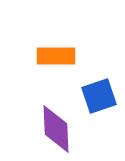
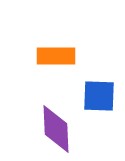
blue square: rotated 21 degrees clockwise
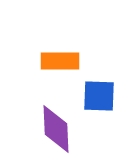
orange rectangle: moved 4 px right, 5 px down
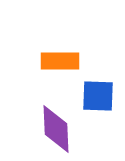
blue square: moved 1 px left
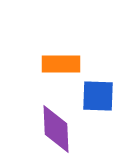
orange rectangle: moved 1 px right, 3 px down
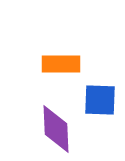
blue square: moved 2 px right, 4 px down
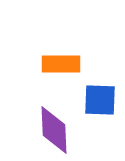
purple diamond: moved 2 px left, 1 px down
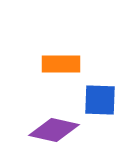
purple diamond: rotated 75 degrees counterclockwise
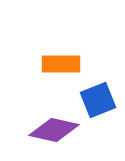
blue square: moved 2 px left; rotated 24 degrees counterclockwise
